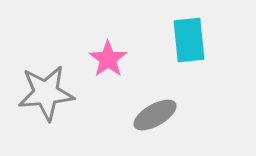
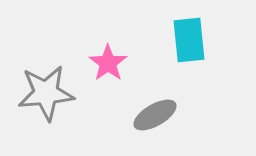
pink star: moved 4 px down
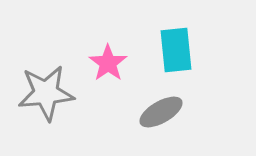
cyan rectangle: moved 13 px left, 10 px down
gray ellipse: moved 6 px right, 3 px up
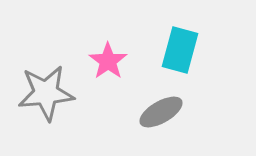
cyan rectangle: moved 4 px right; rotated 21 degrees clockwise
pink star: moved 2 px up
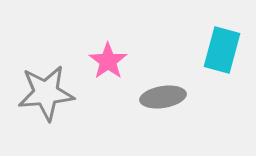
cyan rectangle: moved 42 px right
gray ellipse: moved 2 px right, 15 px up; rotated 21 degrees clockwise
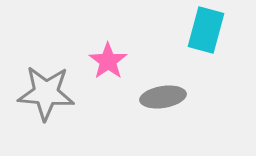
cyan rectangle: moved 16 px left, 20 px up
gray star: rotated 10 degrees clockwise
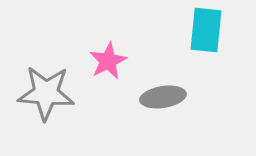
cyan rectangle: rotated 9 degrees counterclockwise
pink star: rotated 9 degrees clockwise
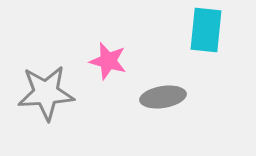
pink star: rotated 30 degrees counterclockwise
gray star: rotated 8 degrees counterclockwise
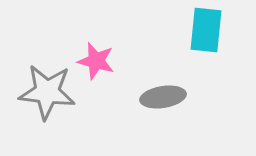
pink star: moved 12 px left
gray star: moved 1 px right, 1 px up; rotated 10 degrees clockwise
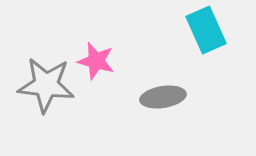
cyan rectangle: rotated 30 degrees counterclockwise
gray star: moved 1 px left, 7 px up
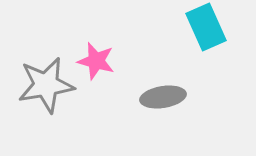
cyan rectangle: moved 3 px up
gray star: rotated 16 degrees counterclockwise
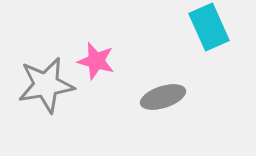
cyan rectangle: moved 3 px right
gray ellipse: rotated 9 degrees counterclockwise
